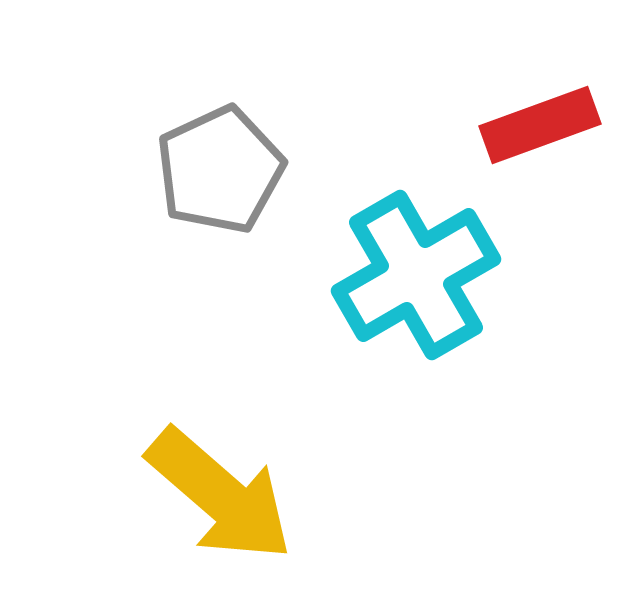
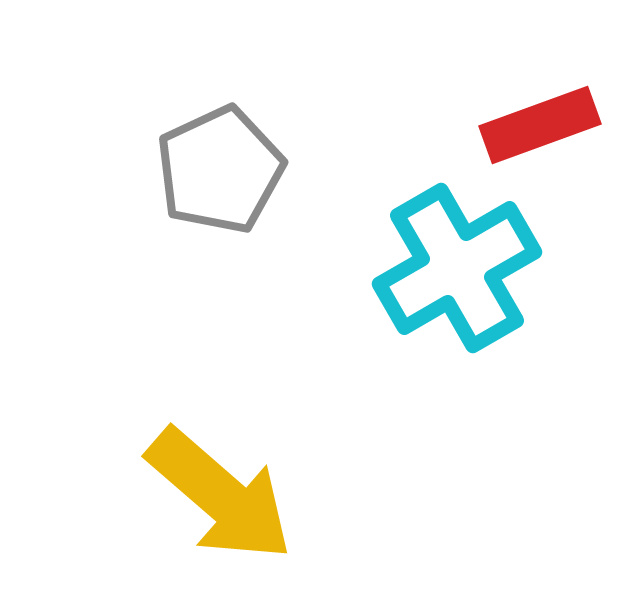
cyan cross: moved 41 px right, 7 px up
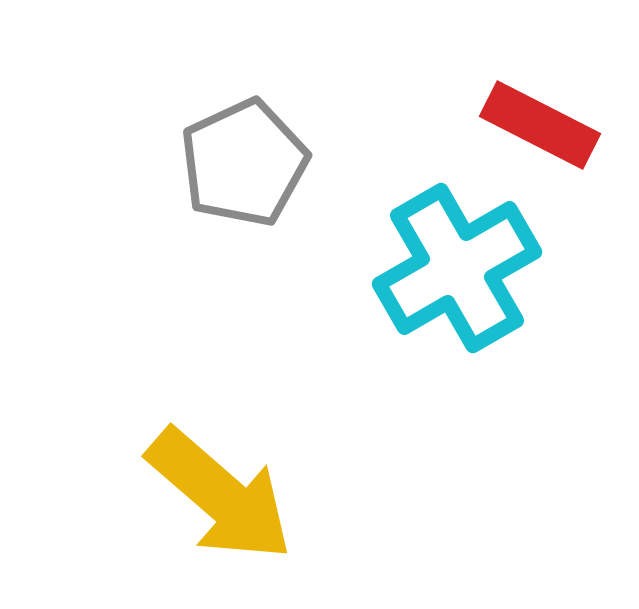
red rectangle: rotated 47 degrees clockwise
gray pentagon: moved 24 px right, 7 px up
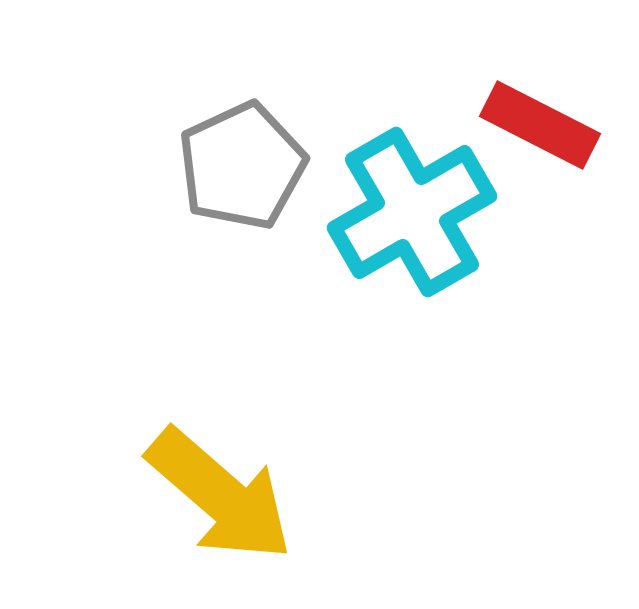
gray pentagon: moved 2 px left, 3 px down
cyan cross: moved 45 px left, 56 px up
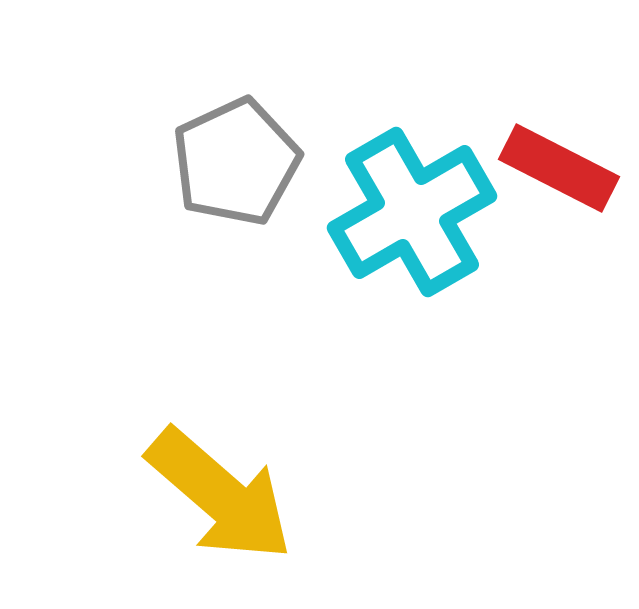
red rectangle: moved 19 px right, 43 px down
gray pentagon: moved 6 px left, 4 px up
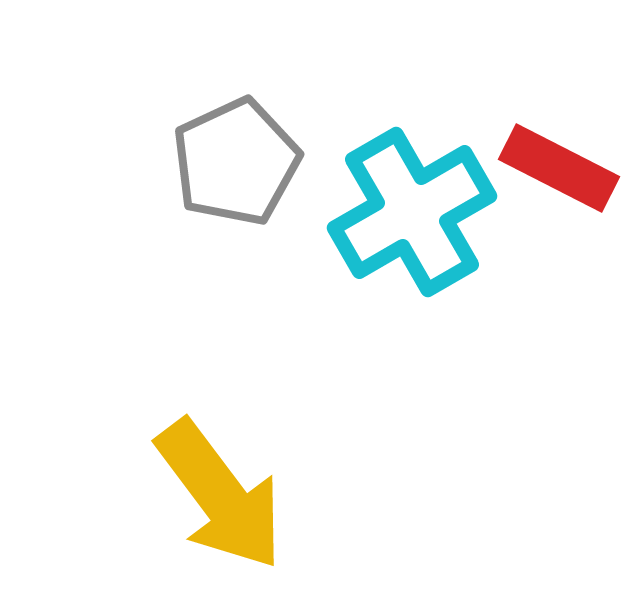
yellow arrow: rotated 12 degrees clockwise
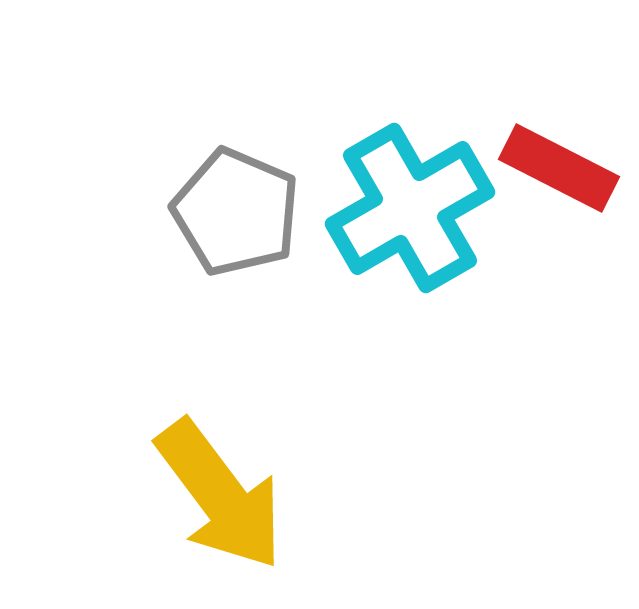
gray pentagon: moved 50 px down; rotated 24 degrees counterclockwise
cyan cross: moved 2 px left, 4 px up
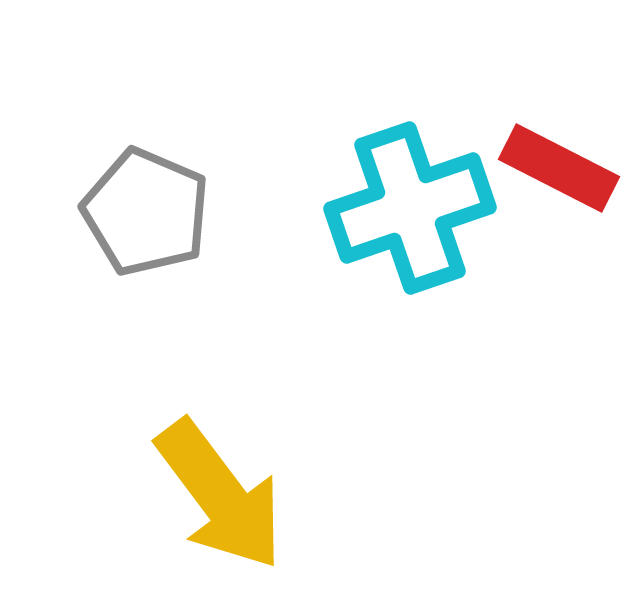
cyan cross: rotated 11 degrees clockwise
gray pentagon: moved 90 px left
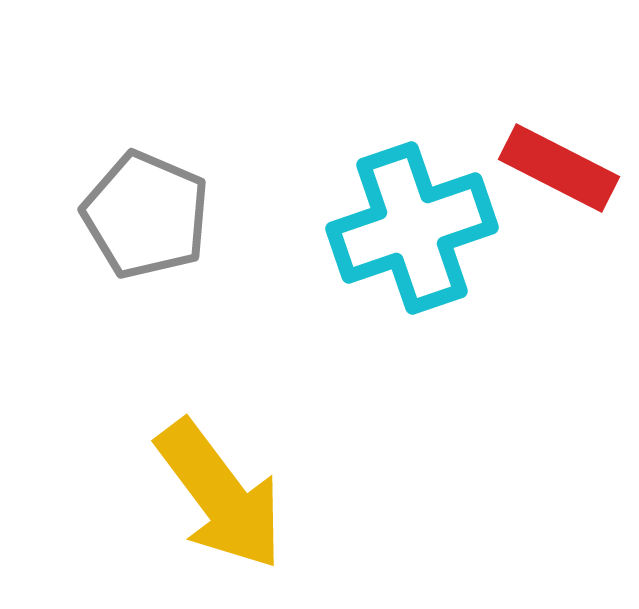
cyan cross: moved 2 px right, 20 px down
gray pentagon: moved 3 px down
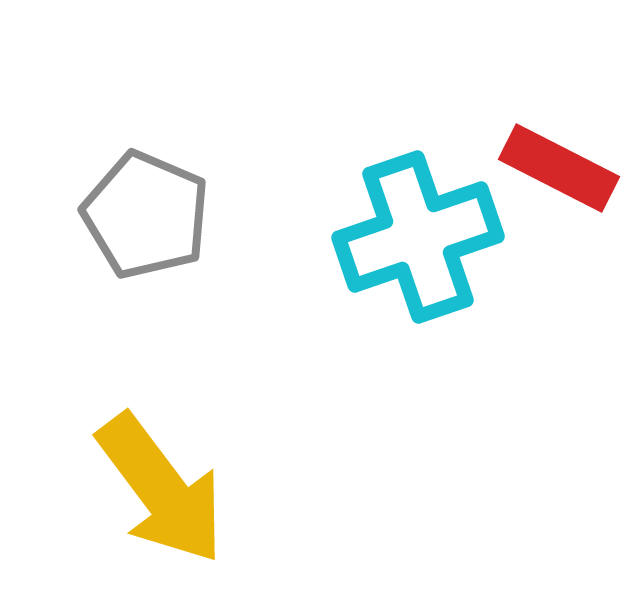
cyan cross: moved 6 px right, 9 px down
yellow arrow: moved 59 px left, 6 px up
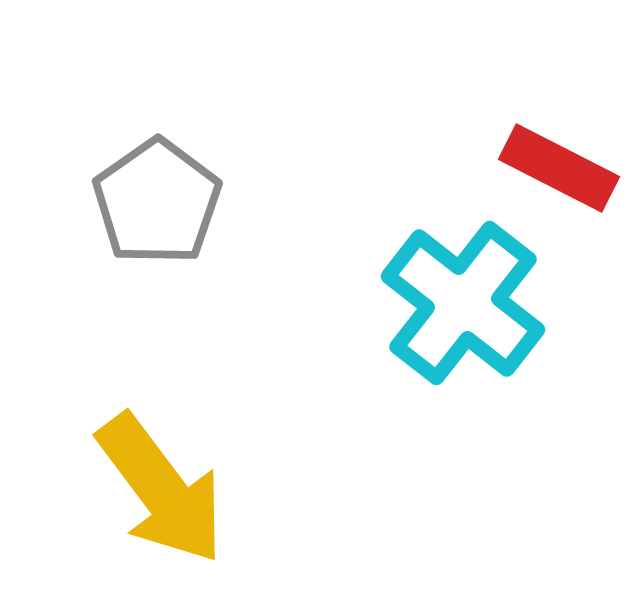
gray pentagon: moved 11 px right, 13 px up; rotated 14 degrees clockwise
cyan cross: moved 45 px right, 66 px down; rotated 33 degrees counterclockwise
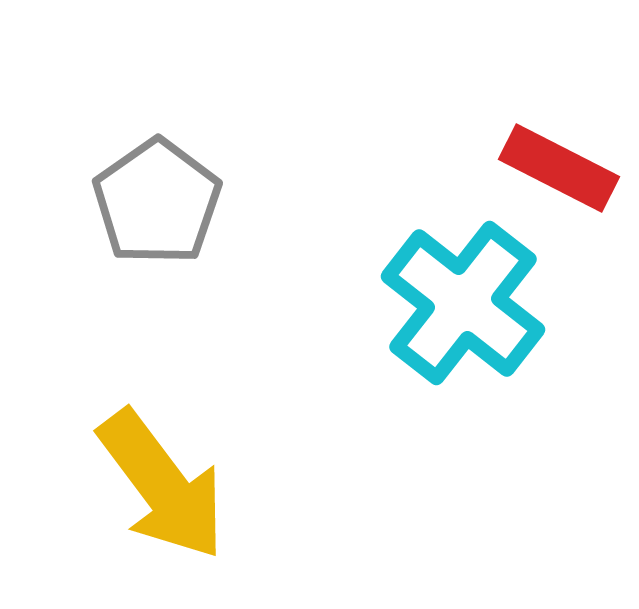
yellow arrow: moved 1 px right, 4 px up
